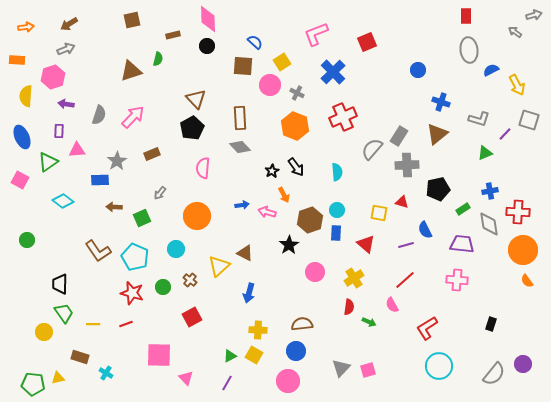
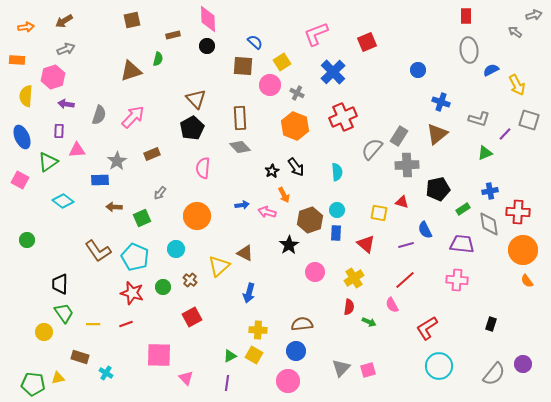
brown arrow at (69, 24): moved 5 px left, 3 px up
purple line at (227, 383): rotated 21 degrees counterclockwise
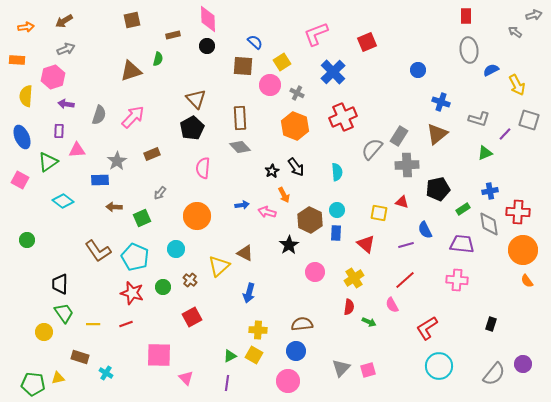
brown hexagon at (310, 220): rotated 15 degrees counterclockwise
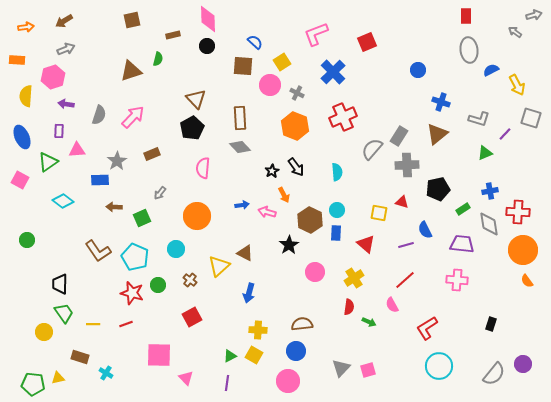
gray square at (529, 120): moved 2 px right, 2 px up
green circle at (163, 287): moved 5 px left, 2 px up
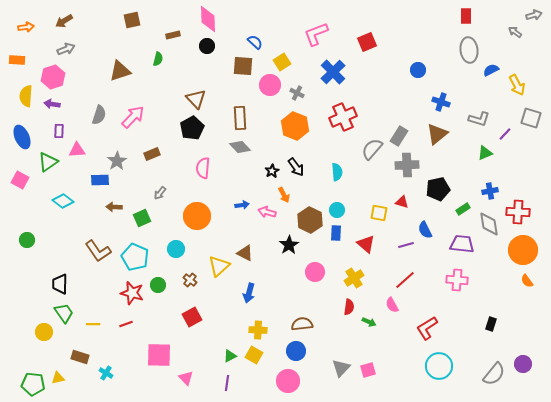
brown triangle at (131, 71): moved 11 px left
purple arrow at (66, 104): moved 14 px left
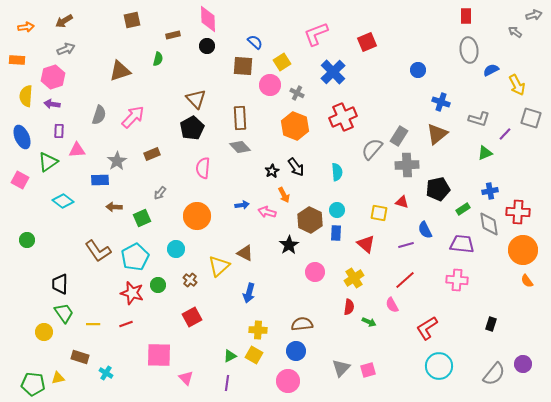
cyan pentagon at (135, 257): rotated 20 degrees clockwise
